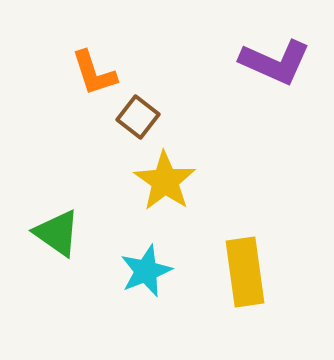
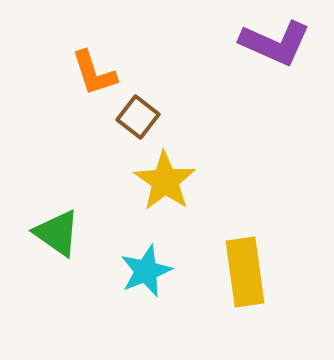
purple L-shape: moved 19 px up
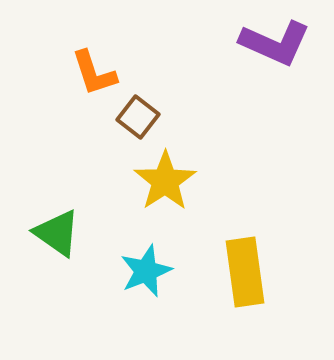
yellow star: rotated 4 degrees clockwise
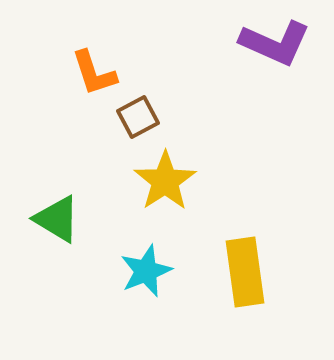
brown square: rotated 24 degrees clockwise
green triangle: moved 14 px up; rotated 4 degrees counterclockwise
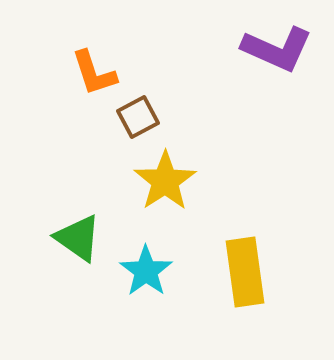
purple L-shape: moved 2 px right, 6 px down
green triangle: moved 21 px right, 19 px down; rotated 4 degrees clockwise
cyan star: rotated 14 degrees counterclockwise
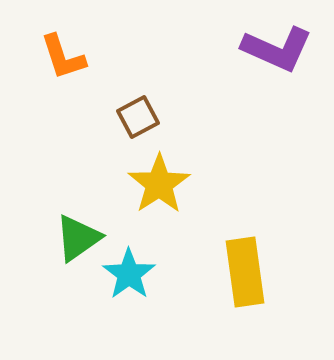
orange L-shape: moved 31 px left, 16 px up
yellow star: moved 6 px left, 3 px down
green triangle: rotated 50 degrees clockwise
cyan star: moved 17 px left, 3 px down
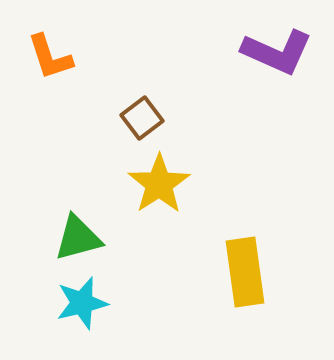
purple L-shape: moved 3 px down
orange L-shape: moved 13 px left
brown square: moved 4 px right, 1 px down; rotated 9 degrees counterclockwise
green triangle: rotated 20 degrees clockwise
cyan star: moved 47 px left, 29 px down; rotated 22 degrees clockwise
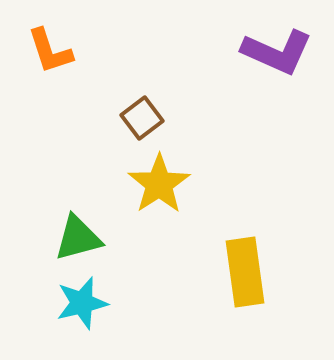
orange L-shape: moved 6 px up
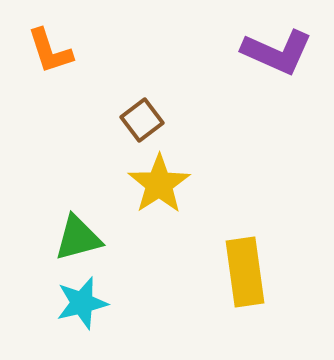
brown square: moved 2 px down
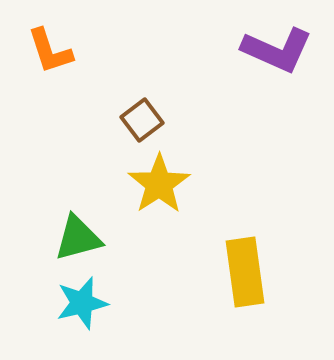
purple L-shape: moved 2 px up
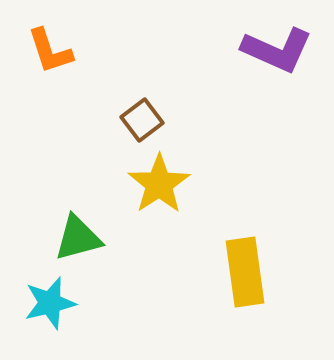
cyan star: moved 32 px left
